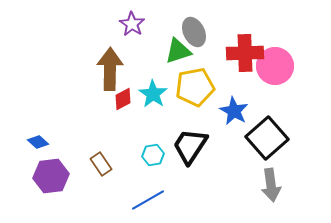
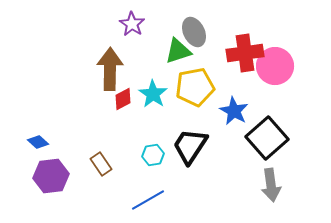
red cross: rotated 6 degrees counterclockwise
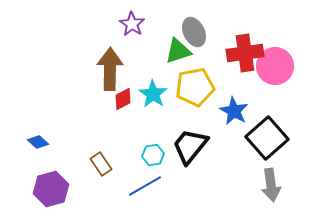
black trapezoid: rotated 6 degrees clockwise
purple hexagon: moved 13 px down; rotated 8 degrees counterclockwise
blue line: moved 3 px left, 14 px up
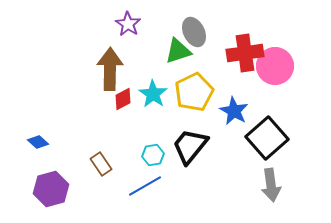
purple star: moved 4 px left
yellow pentagon: moved 1 px left, 5 px down; rotated 15 degrees counterclockwise
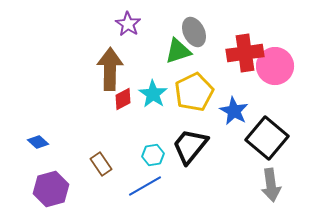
black square: rotated 9 degrees counterclockwise
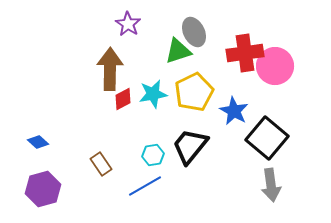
cyan star: rotated 28 degrees clockwise
purple hexagon: moved 8 px left
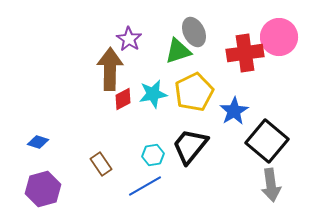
purple star: moved 1 px right, 15 px down
pink circle: moved 4 px right, 29 px up
blue star: rotated 12 degrees clockwise
black square: moved 3 px down
blue diamond: rotated 25 degrees counterclockwise
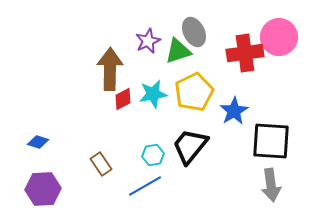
purple star: moved 19 px right, 2 px down; rotated 15 degrees clockwise
black square: moved 4 px right; rotated 36 degrees counterclockwise
purple hexagon: rotated 12 degrees clockwise
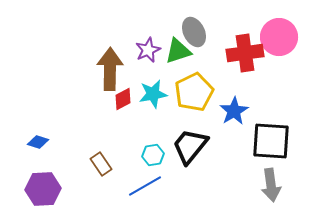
purple star: moved 9 px down
